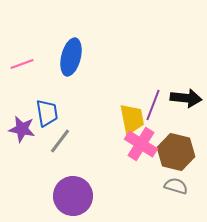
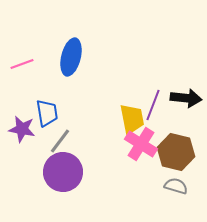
purple circle: moved 10 px left, 24 px up
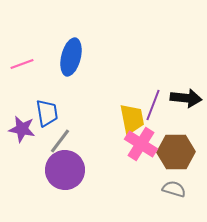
brown hexagon: rotated 15 degrees counterclockwise
purple circle: moved 2 px right, 2 px up
gray semicircle: moved 2 px left, 3 px down
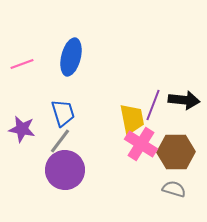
black arrow: moved 2 px left, 2 px down
blue trapezoid: moved 16 px right; rotated 8 degrees counterclockwise
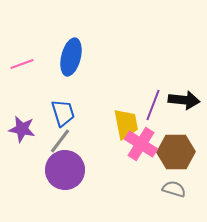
yellow trapezoid: moved 6 px left, 5 px down
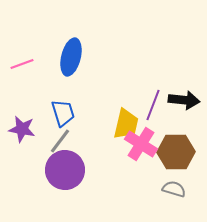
yellow trapezoid: rotated 24 degrees clockwise
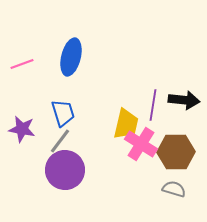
purple line: rotated 12 degrees counterclockwise
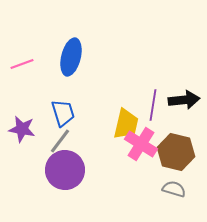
black arrow: rotated 12 degrees counterclockwise
brown hexagon: rotated 15 degrees clockwise
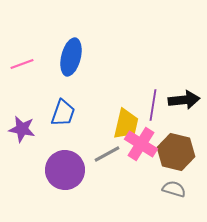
blue trapezoid: rotated 36 degrees clockwise
gray line: moved 47 px right, 13 px down; rotated 24 degrees clockwise
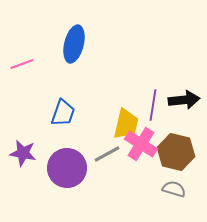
blue ellipse: moved 3 px right, 13 px up
purple star: moved 1 px right, 24 px down
purple circle: moved 2 px right, 2 px up
